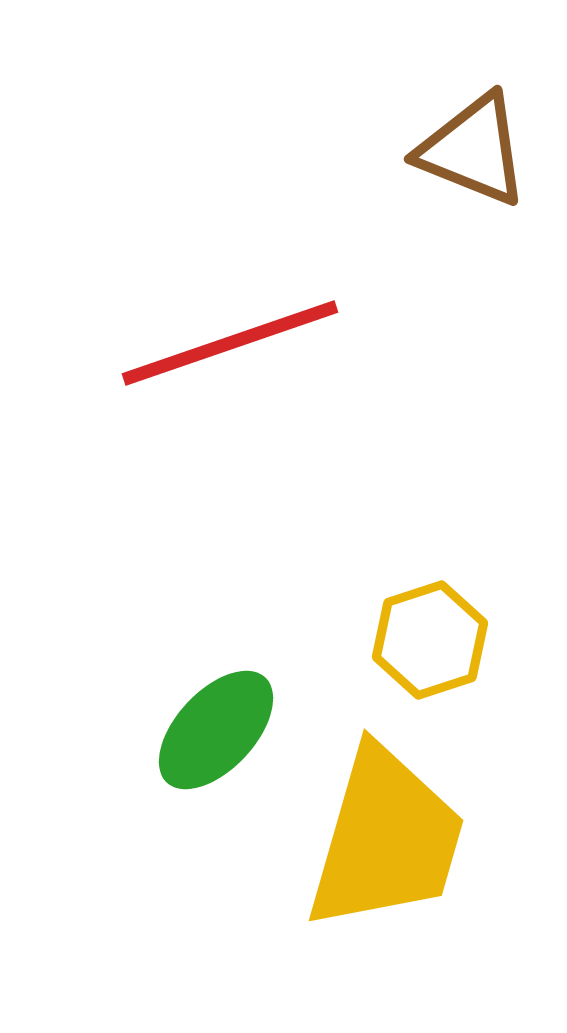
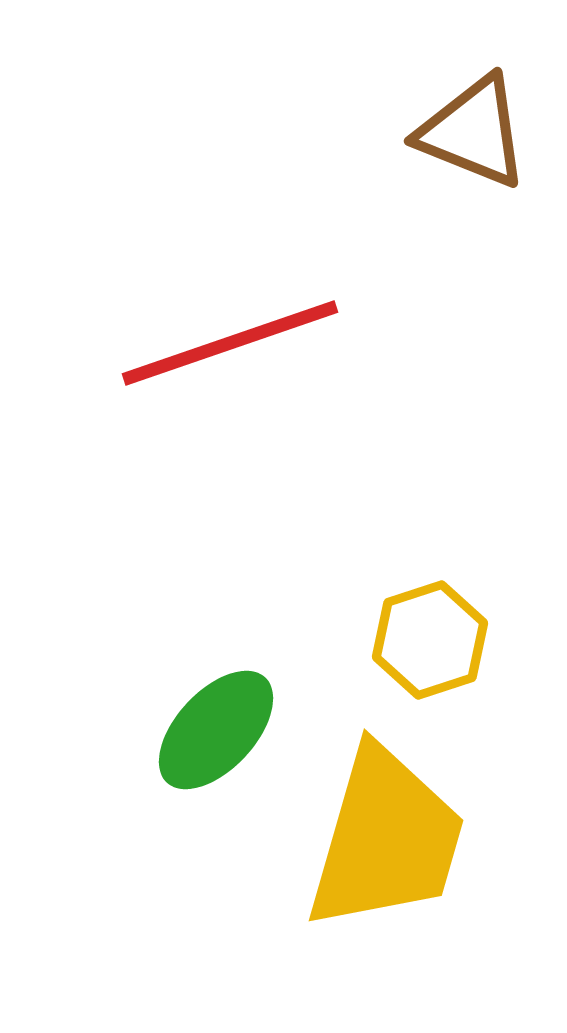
brown triangle: moved 18 px up
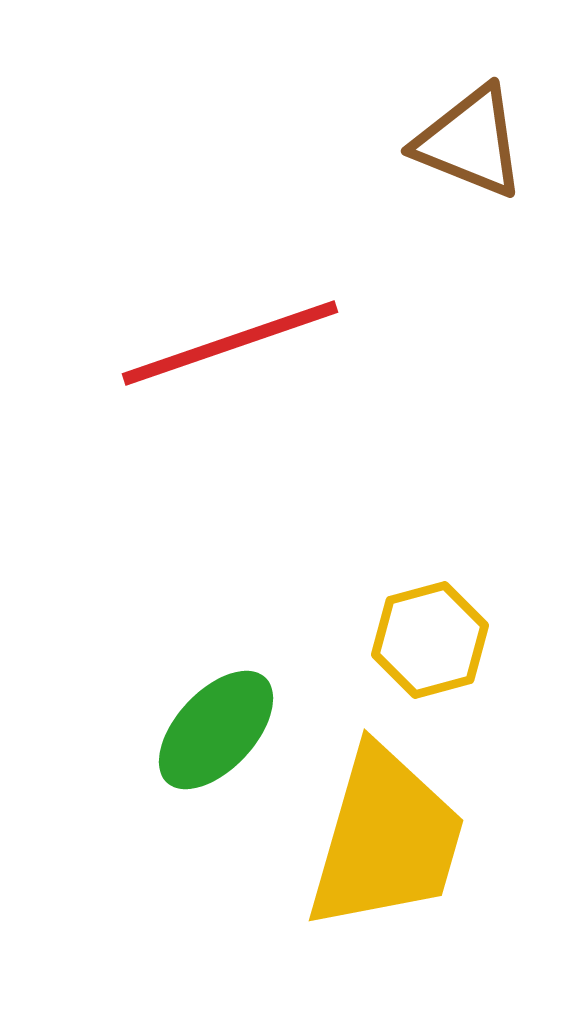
brown triangle: moved 3 px left, 10 px down
yellow hexagon: rotated 3 degrees clockwise
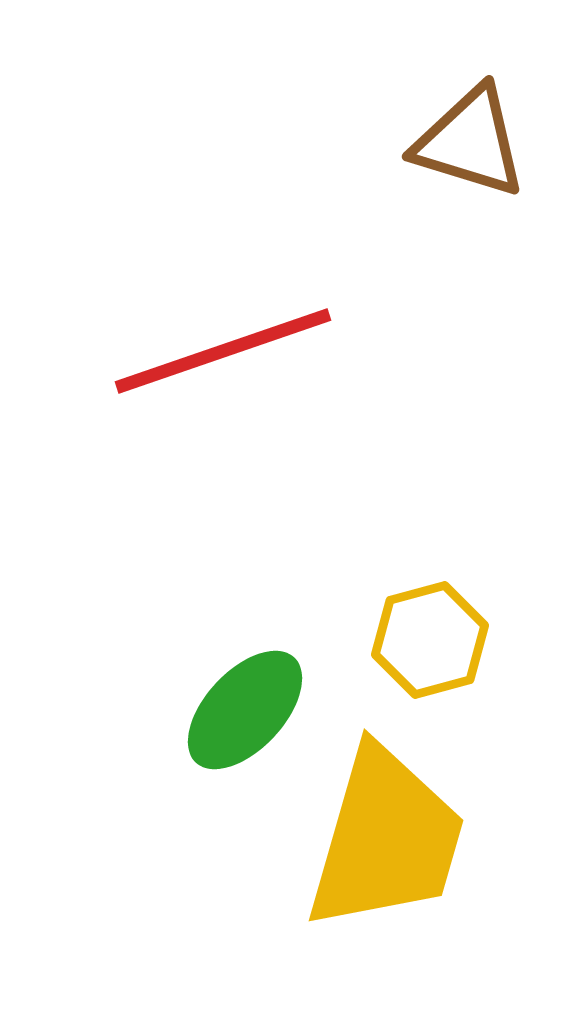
brown triangle: rotated 5 degrees counterclockwise
red line: moved 7 px left, 8 px down
green ellipse: moved 29 px right, 20 px up
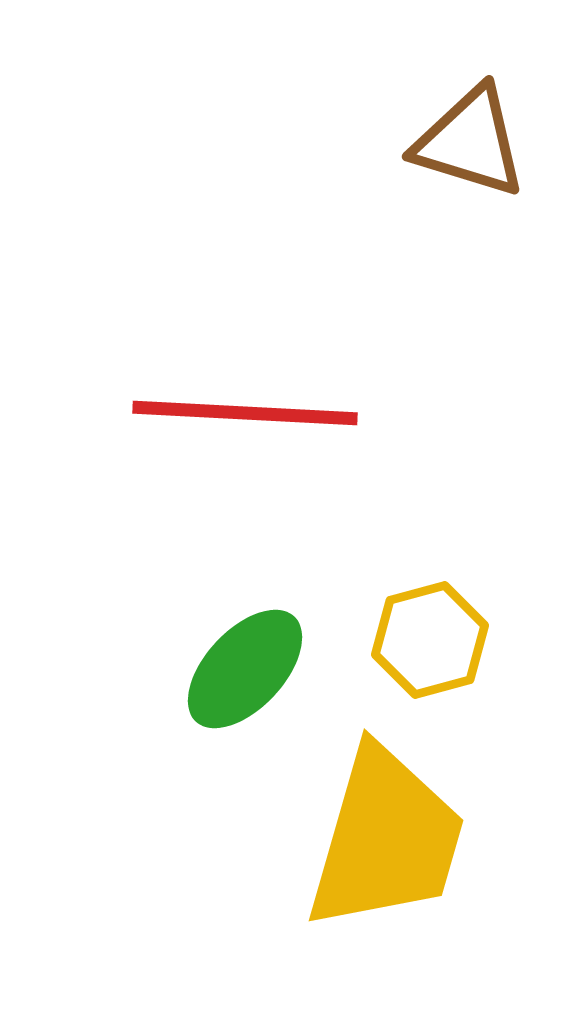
red line: moved 22 px right, 62 px down; rotated 22 degrees clockwise
green ellipse: moved 41 px up
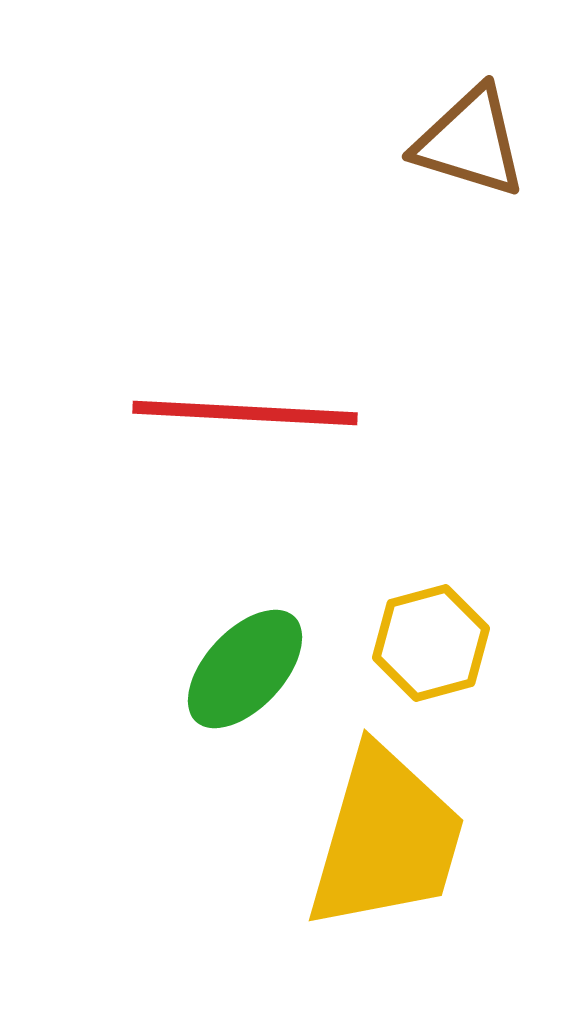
yellow hexagon: moved 1 px right, 3 px down
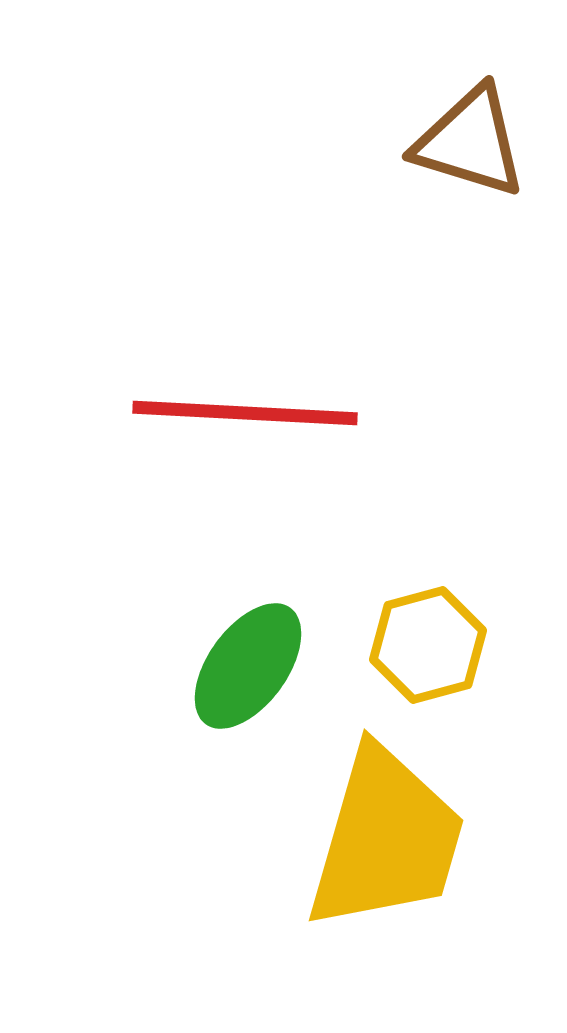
yellow hexagon: moved 3 px left, 2 px down
green ellipse: moved 3 px right, 3 px up; rotated 7 degrees counterclockwise
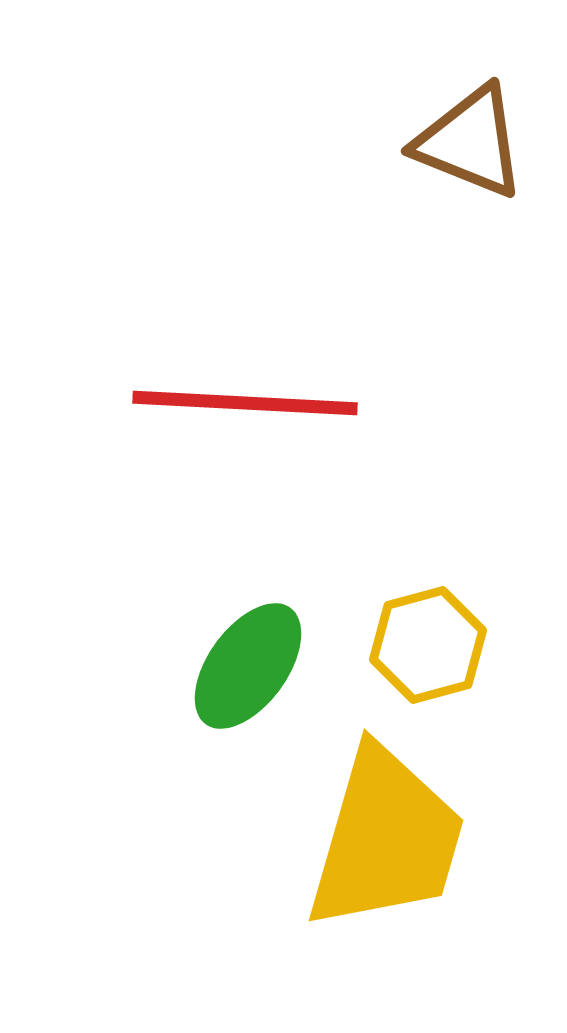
brown triangle: rotated 5 degrees clockwise
red line: moved 10 px up
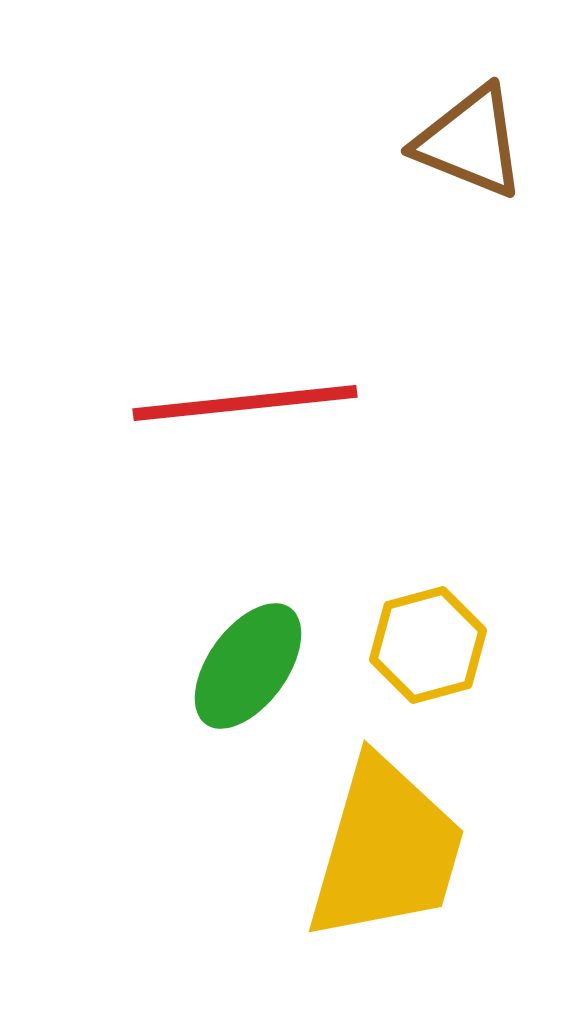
red line: rotated 9 degrees counterclockwise
yellow trapezoid: moved 11 px down
